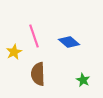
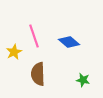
green star: rotated 16 degrees counterclockwise
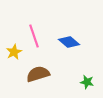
brown semicircle: rotated 75 degrees clockwise
green star: moved 4 px right, 2 px down
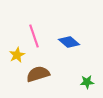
yellow star: moved 3 px right, 3 px down
green star: rotated 16 degrees counterclockwise
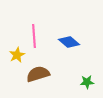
pink line: rotated 15 degrees clockwise
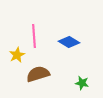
blue diamond: rotated 10 degrees counterclockwise
green star: moved 5 px left, 1 px down; rotated 16 degrees clockwise
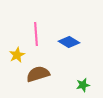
pink line: moved 2 px right, 2 px up
green star: moved 1 px right, 2 px down; rotated 24 degrees counterclockwise
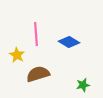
yellow star: rotated 14 degrees counterclockwise
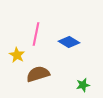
pink line: rotated 15 degrees clockwise
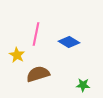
green star: rotated 16 degrees clockwise
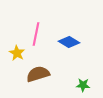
yellow star: moved 2 px up
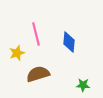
pink line: rotated 25 degrees counterclockwise
blue diamond: rotated 65 degrees clockwise
yellow star: rotated 21 degrees clockwise
